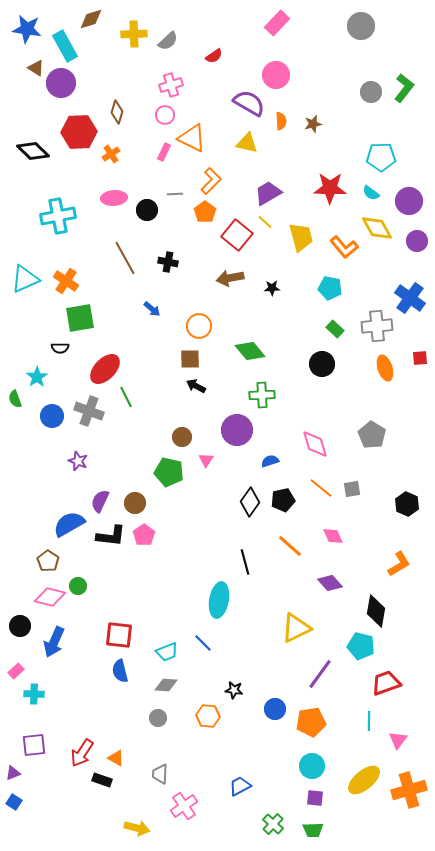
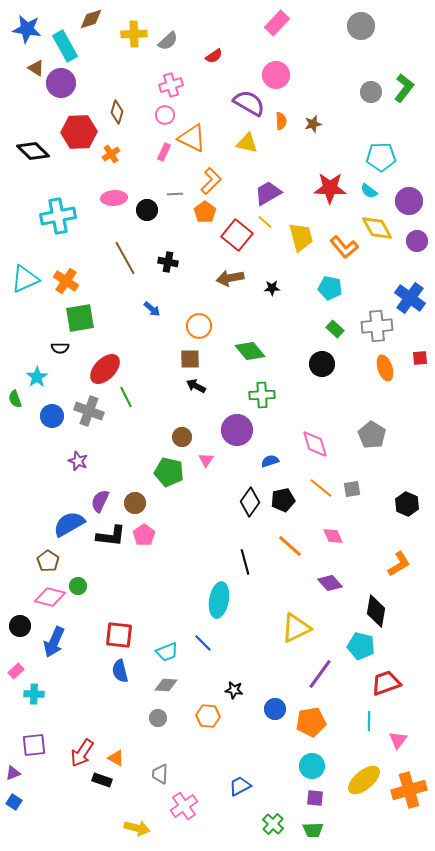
cyan semicircle at (371, 193): moved 2 px left, 2 px up
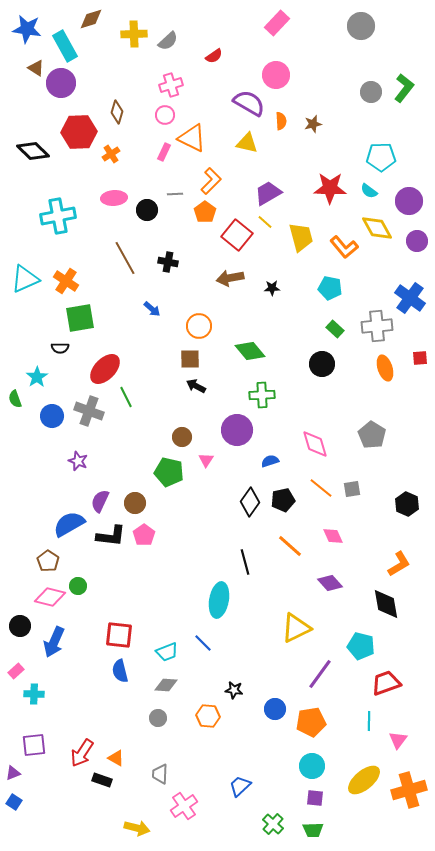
black diamond at (376, 611): moved 10 px right, 7 px up; rotated 20 degrees counterclockwise
blue trapezoid at (240, 786): rotated 15 degrees counterclockwise
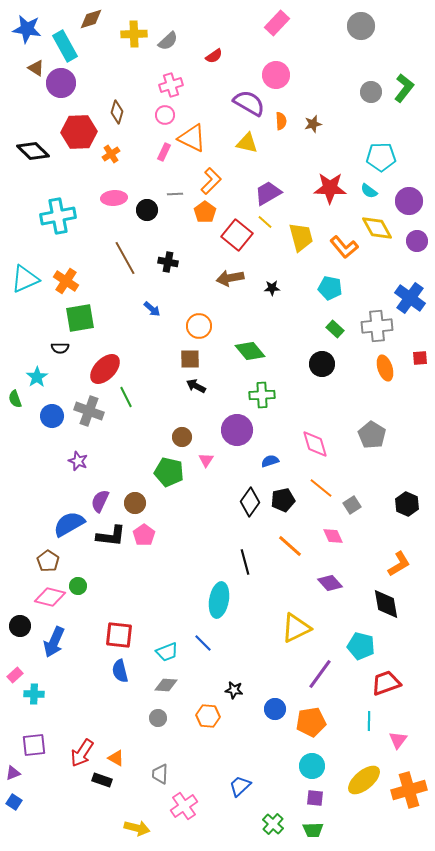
gray square at (352, 489): moved 16 px down; rotated 24 degrees counterclockwise
pink rectangle at (16, 671): moved 1 px left, 4 px down
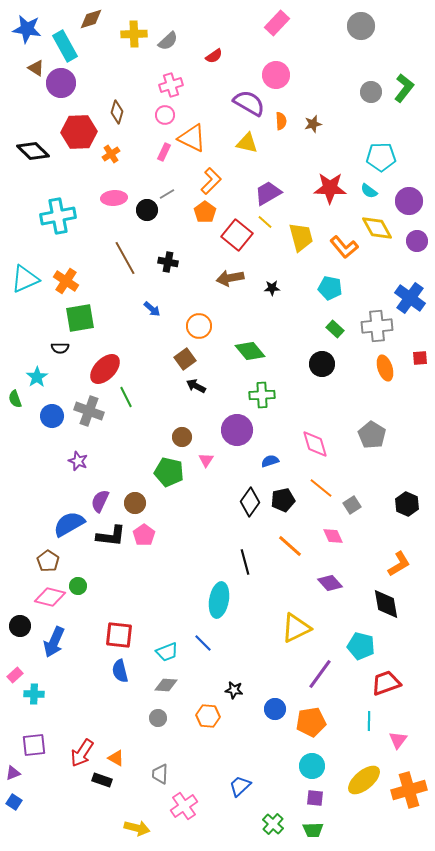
gray line at (175, 194): moved 8 px left; rotated 28 degrees counterclockwise
brown square at (190, 359): moved 5 px left; rotated 35 degrees counterclockwise
